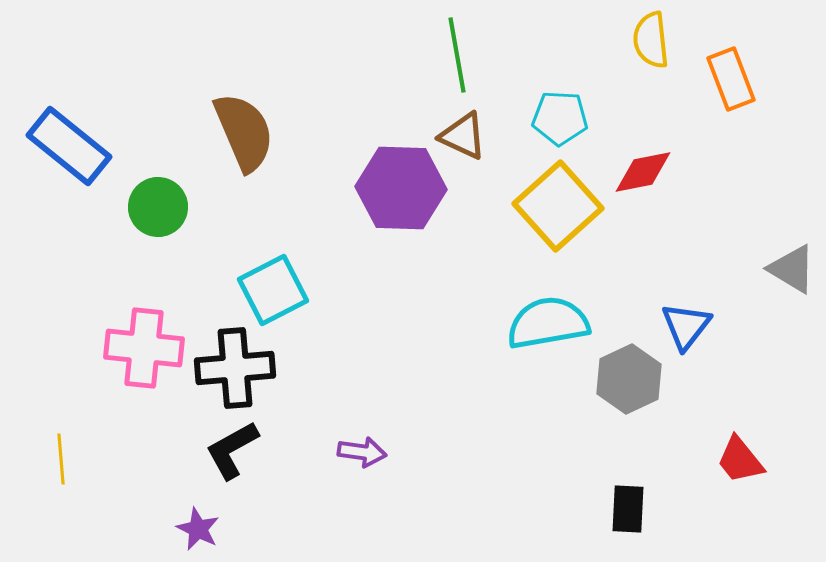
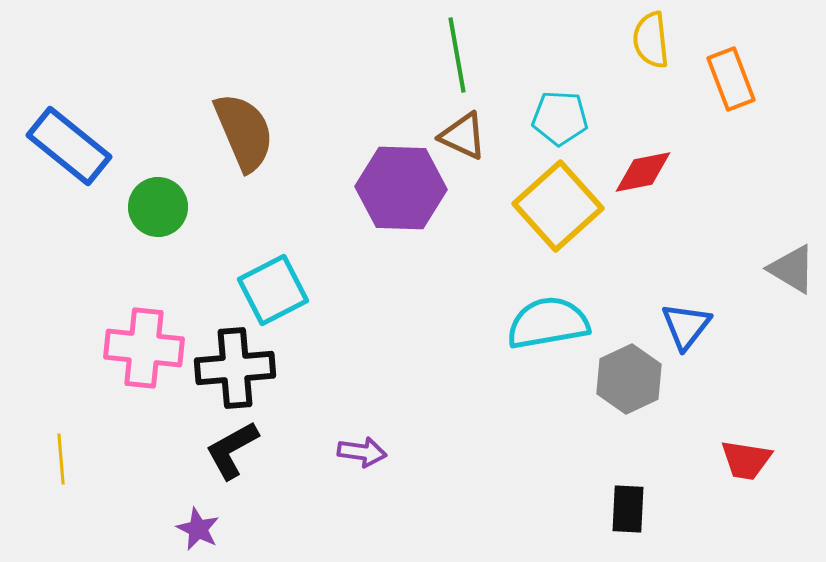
red trapezoid: moved 6 px right; rotated 42 degrees counterclockwise
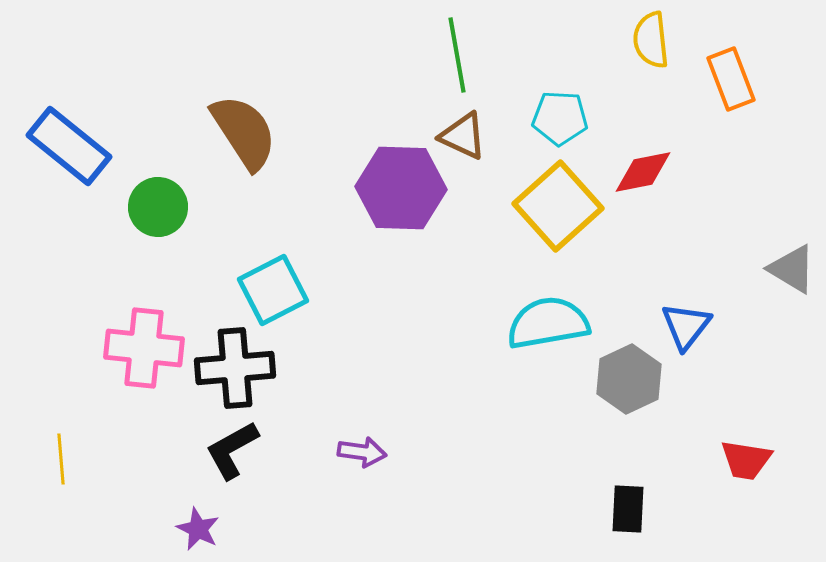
brown semicircle: rotated 10 degrees counterclockwise
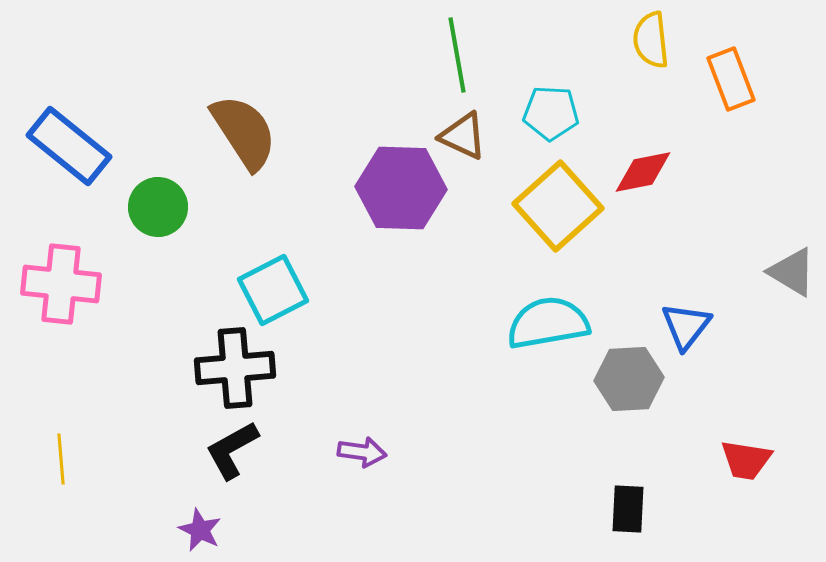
cyan pentagon: moved 9 px left, 5 px up
gray triangle: moved 3 px down
pink cross: moved 83 px left, 64 px up
gray hexagon: rotated 22 degrees clockwise
purple star: moved 2 px right, 1 px down
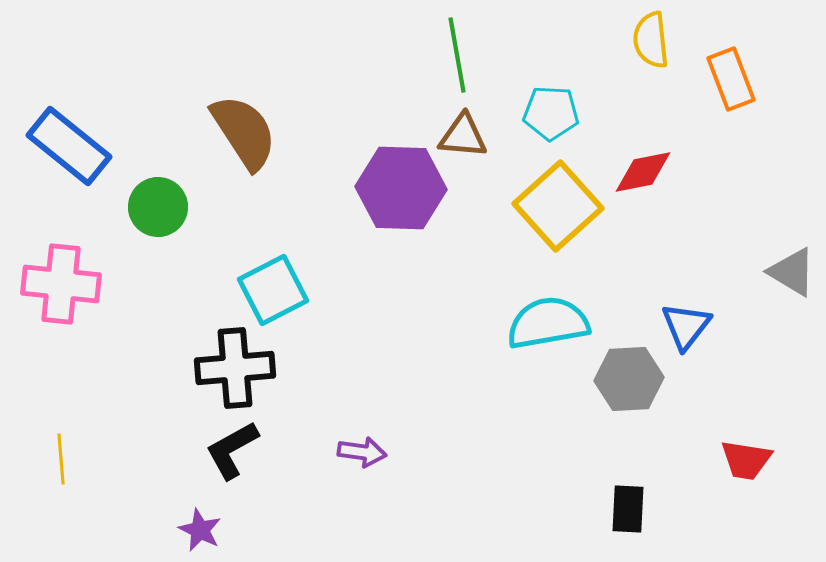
brown triangle: rotated 20 degrees counterclockwise
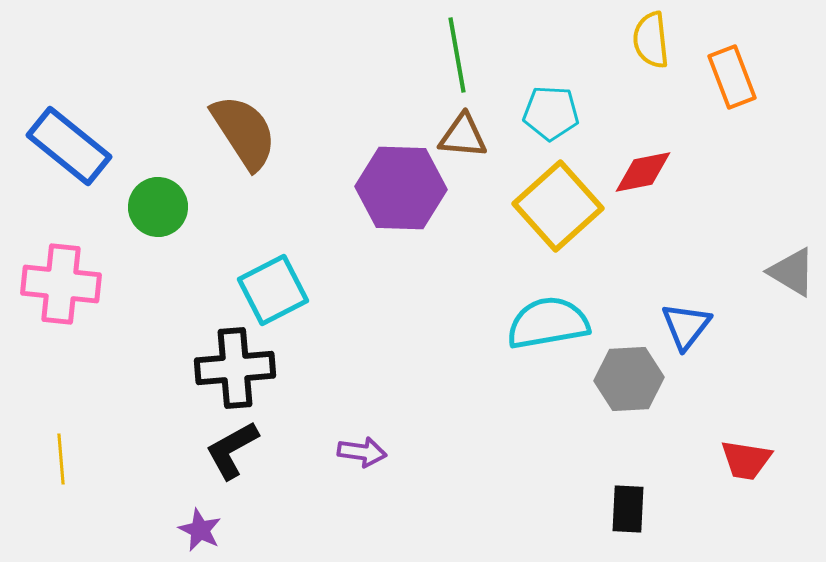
orange rectangle: moved 1 px right, 2 px up
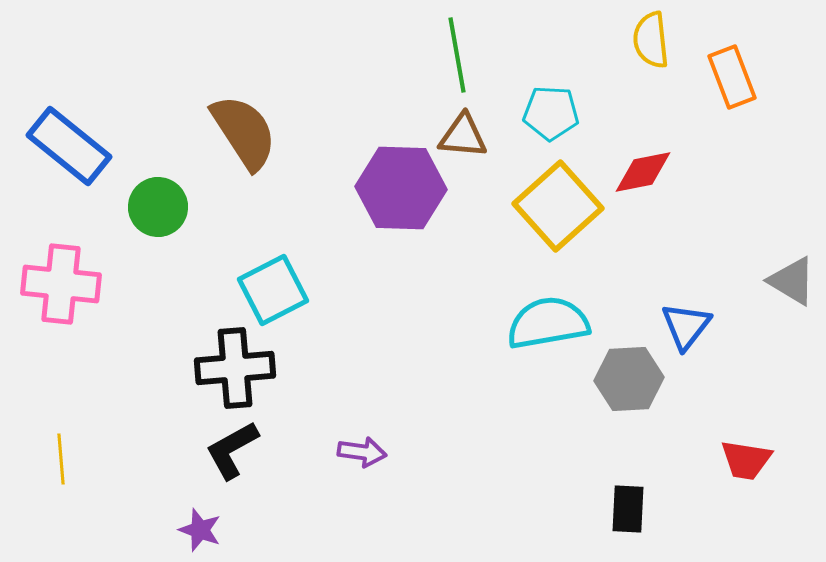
gray triangle: moved 9 px down
purple star: rotated 6 degrees counterclockwise
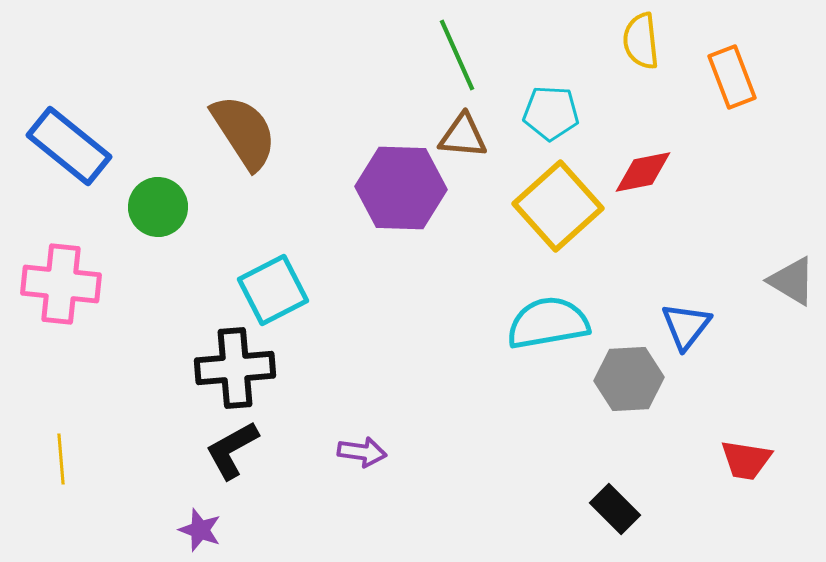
yellow semicircle: moved 10 px left, 1 px down
green line: rotated 14 degrees counterclockwise
black rectangle: moved 13 px left; rotated 48 degrees counterclockwise
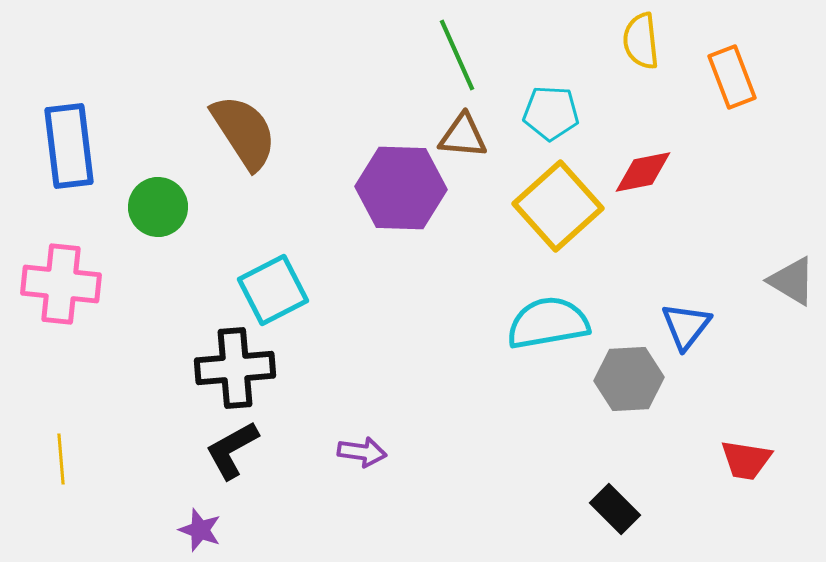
blue rectangle: rotated 44 degrees clockwise
